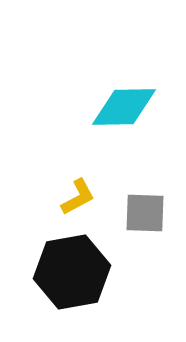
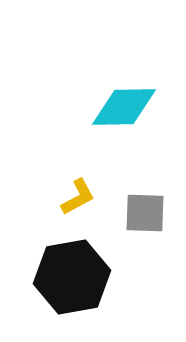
black hexagon: moved 5 px down
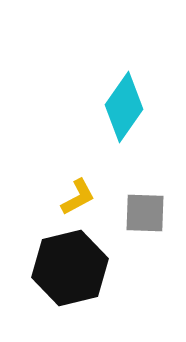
cyan diamond: rotated 54 degrees counterclockwise
black hexagon: moved 2 px left, 9 px up; rotated 4 degrees counterclockwise
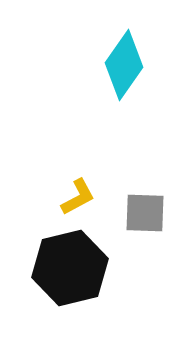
cyan diamond: moved 42 px up
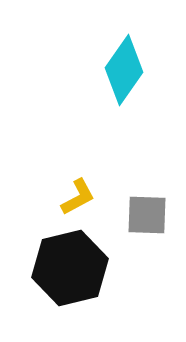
cyan diamond: moved 5 px down
gray square: moved 2 px right, 2 px down
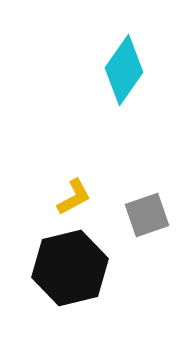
yellow L-shape: moved 4 px left
gray square: rotated 21 degrees counterclockwise
